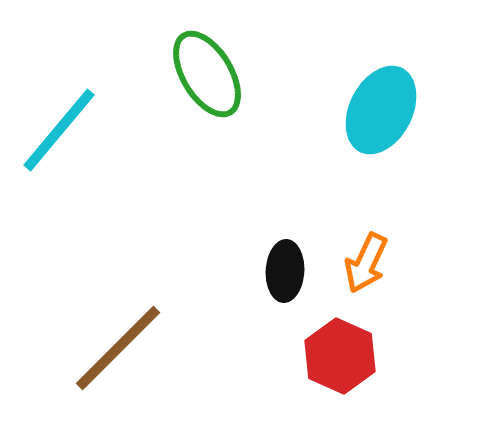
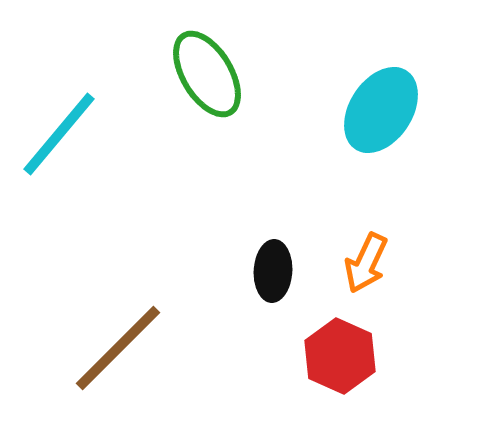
cyan ellipse: rotated 6 degrees clockwise
cyan line: moved 4 px down
black ellipse: moved 12 px left
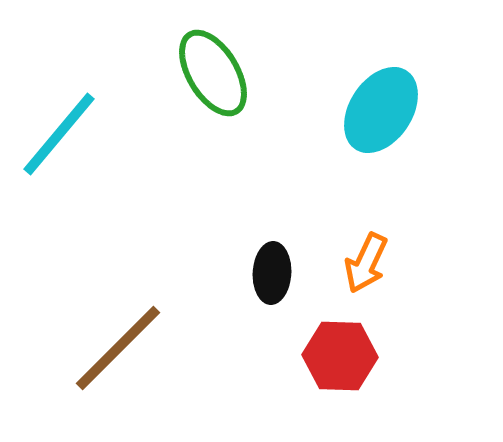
green ellipse: moved 6 px right, 1 px up
black ellipse: moved 1 px left, 2 px down
red hexagon: rotated 22 degrees counterclockwise
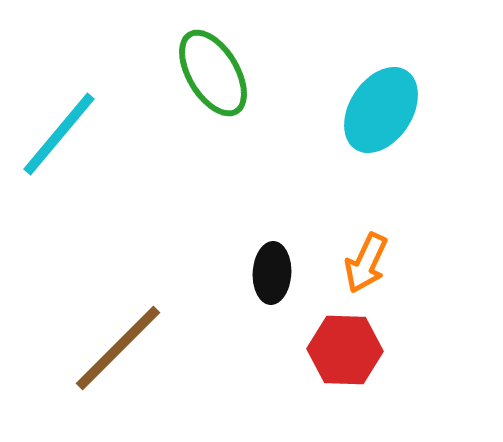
red hexagon: moved 5 px right, 6 px up
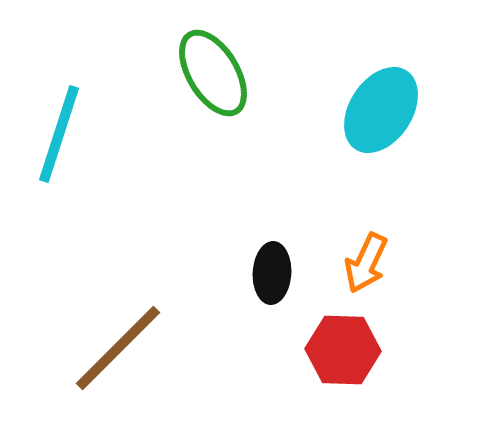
cyan line: rotated 22 degrees counterclockwise
red hexagon: moved 2 px left
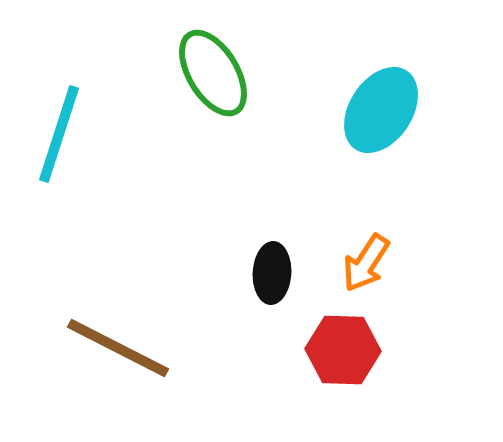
orange arrow: rotated 8 degrees clockwise
brown line: rotated 72 degrees clockwise
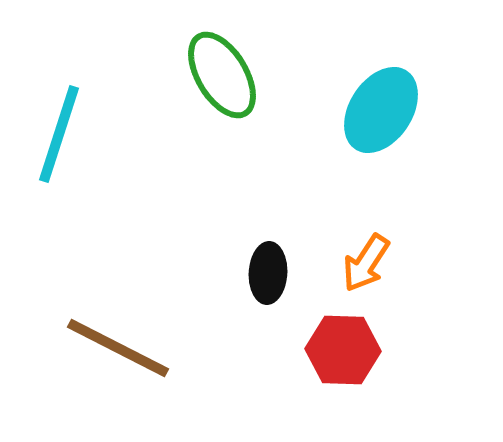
green ellipse: moved 9 px right, 2 px down
black ellipse: moved 4 px left
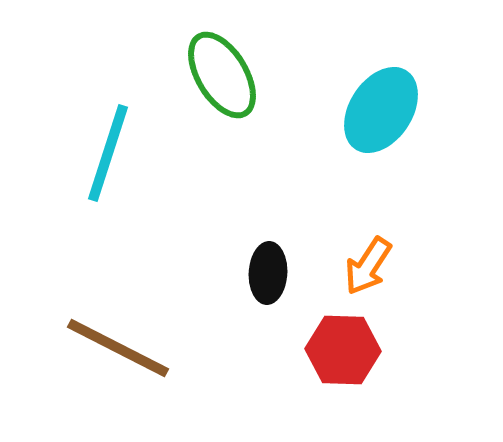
cyan line: moved 49 px right, 19 px down
orange arrow: moved 2 px right, 3 px down
